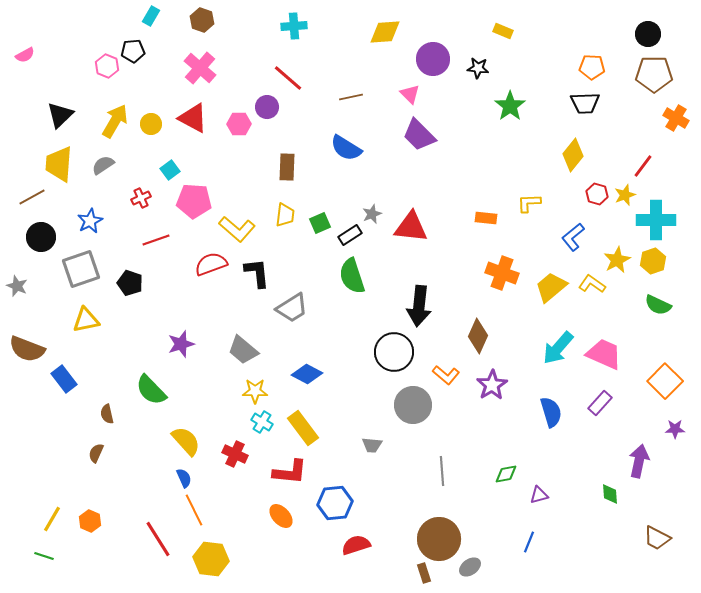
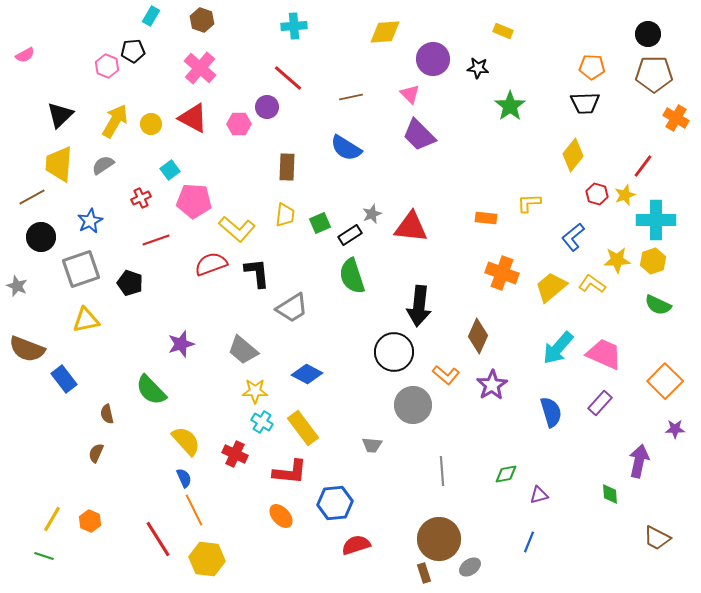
yellow star at (617, 260): rotated 24 degrees clockwise
yellow hexagon at (211, 559): moved 4 px left
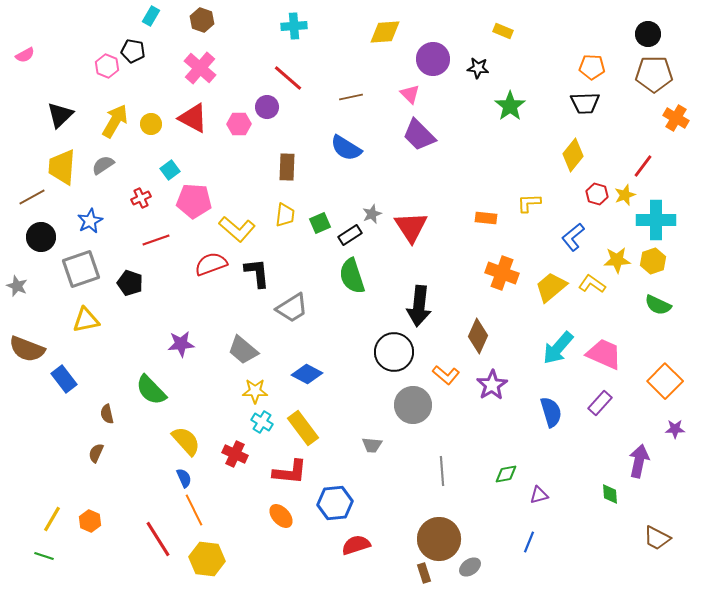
black pentagon at (133, 51): rotated 15 degrees clockwise
yellow trapezoid at (59, 164): moved 3 px right, 3 px down
red triangle at (411, 227): rotated 51 degrees clockwise
purple star at (181, 344): rotated 12 degrees clockwise
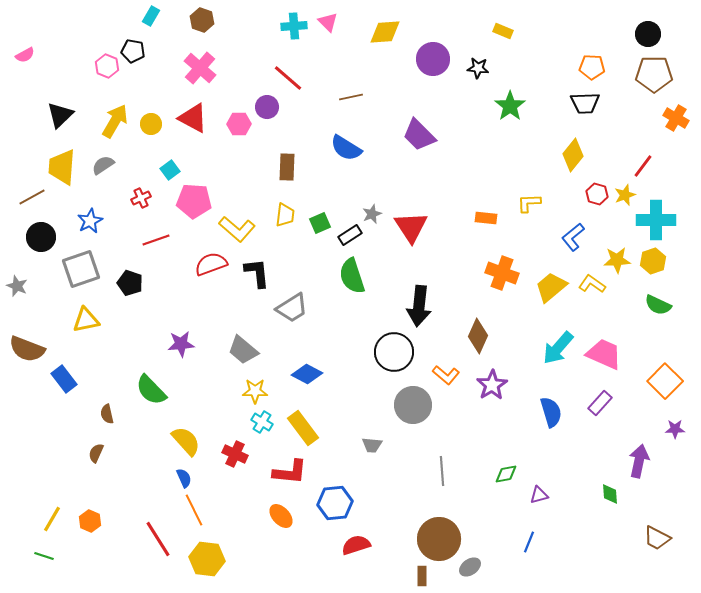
pink triangle at (410, 94): moved 82 px left, 72 px up
brown rectangle at (424, 573): moved 2 px left, 3 px down; rotated 18 degrees clockwise
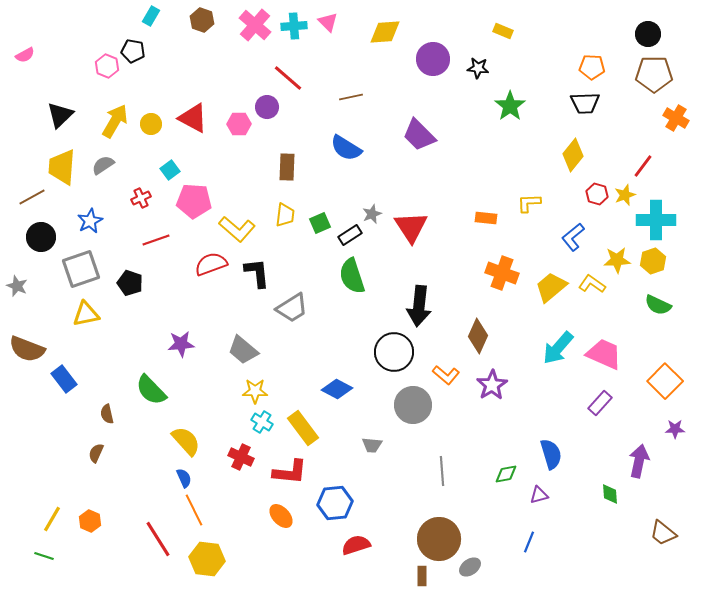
pink cross at (200, 68): moved 55 px right, 43 px up
yellow triangle at (86, 320): moved 6 px up
blue diamond at (307, 374): moved 30 px right, 15 px down
blue semicircle at (551, 412): moved 42 px down
red cross at (235, 454): moved 6 px right, 3 px down
brown trapezoid at (657, 538): moved 6 px right, 5 px up; rotated 12 degrees clockwise
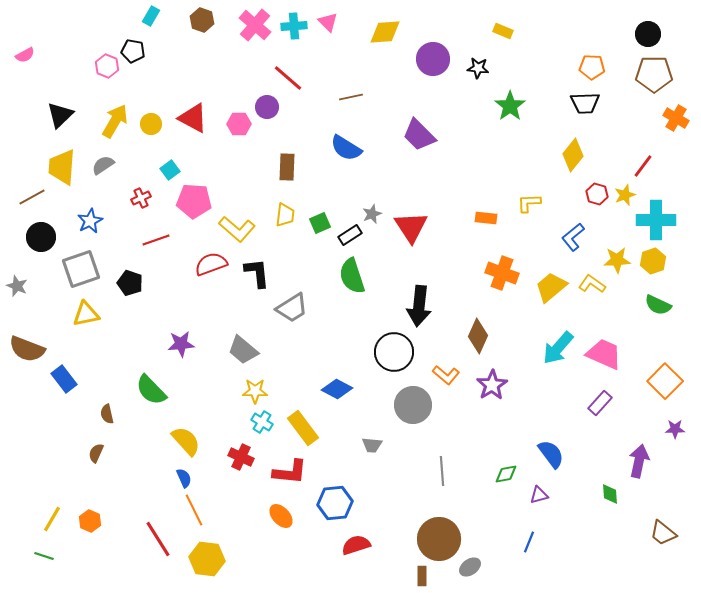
blue semicircle at (551, 454): rotated 20 degrees counterclockwise
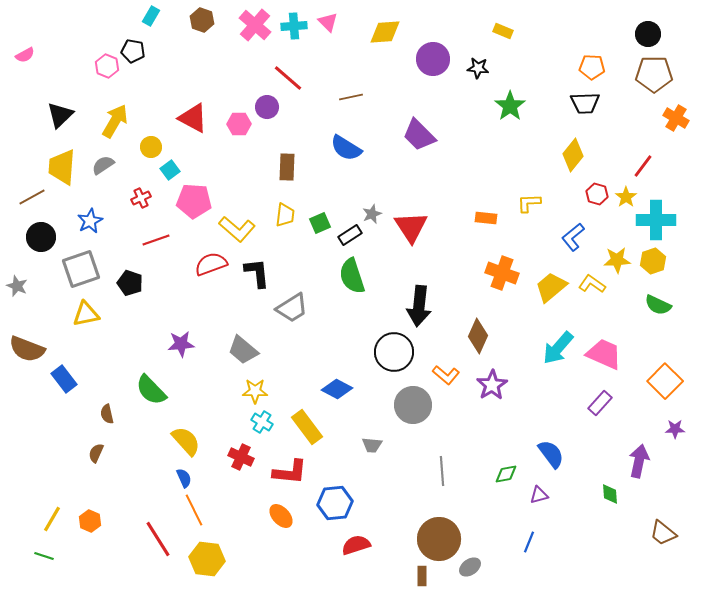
yellow circle at (151, 124): moved 23 px down
yellow star at (625, 195): moved 1 px right, 2 px down; rotated 15 degrees counterclockwise
yellow rectangle at (303, 428): moved 4 px right, 1 px up
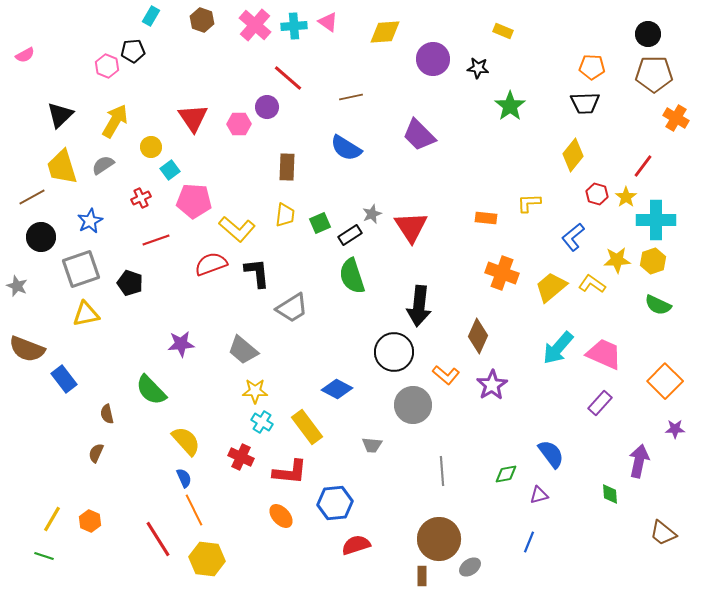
pink triangle at (328, 22): rotated 10 degrees counterclockwise
black pentagon at (133, 51): rotated 15 degrees counterclockwise
red triangle at (193, 118): rotated 28 degrees clockwise
yellow trapezoid at (62, 167): rotated 21 degrees counterclockwise
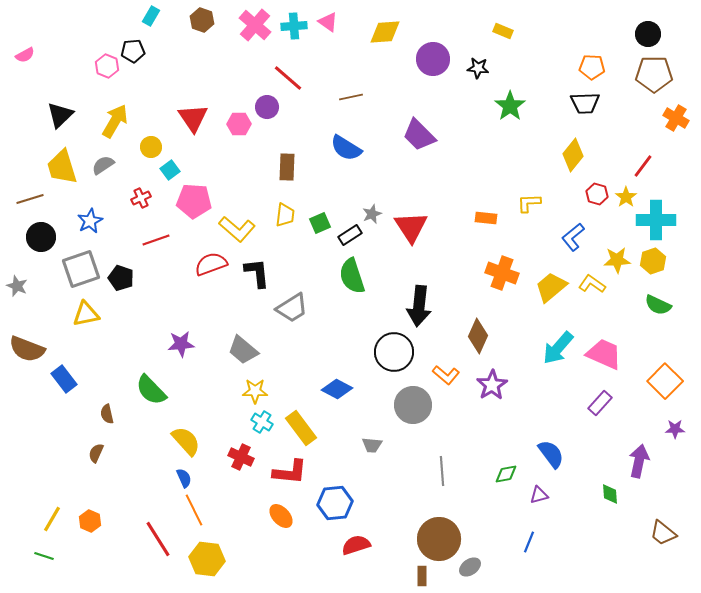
brown line at (32, 197): moved 2 px left, 2 px down; rotated 12 degrees clockwise
black pentagon at (130, 283): moved 9 px left, 5 px up
yellow rectangle at (307, 427): moved 6 px left, 1 px down
